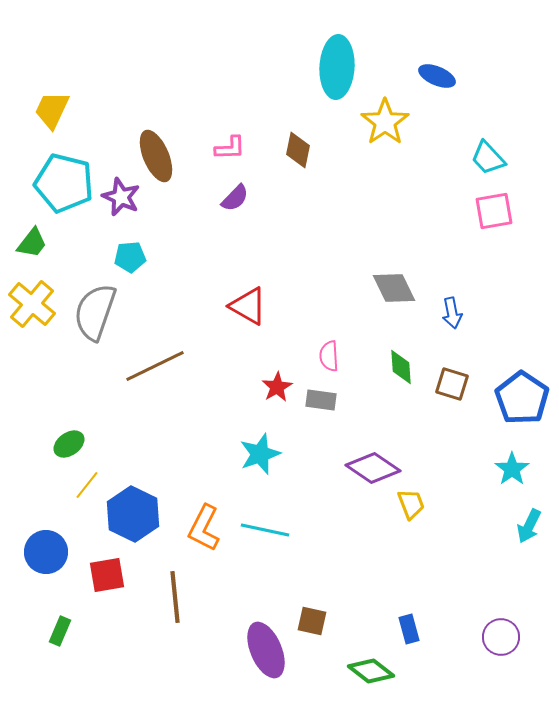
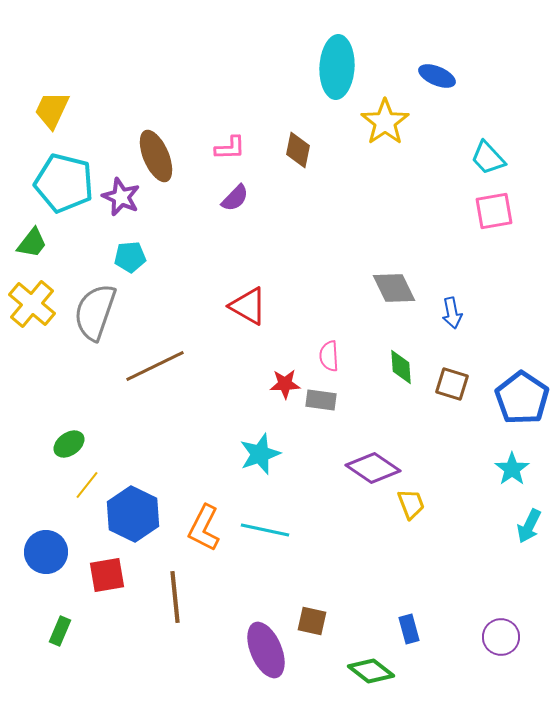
red star at (277, 387): moved 8 px right, 3 px up; rotated 28 degrees clockwise
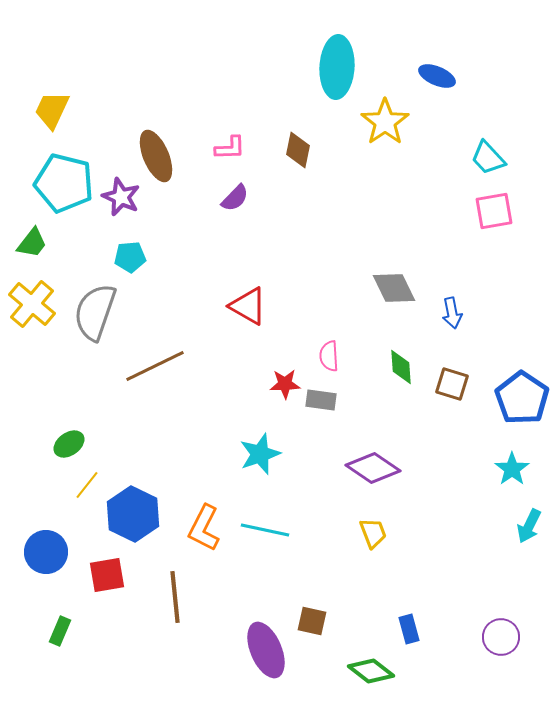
yellow trapezoid at (411, 504): moved 38 px left, 29 px down
